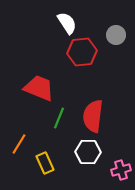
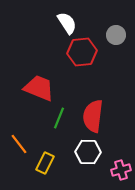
orange line: rotated 70 degrees counterclockwise
yellow rectangle: rotated 50 degrees clockwise
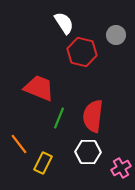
white semicircle: moved 3 px left
red hexagon: rotated 20 degrees clockwise
yellow rectangle: moved 2 px left
pink cross: moved 2 px up; rotated 12 degrees counterclockwise
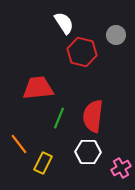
red trapezoid: moved 1 px left; rotated 28 degrees counterclockwise
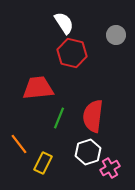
red hexagon: moved 10 px left, 1 px down
white hexagon: rotated 20 degrees counterclockwise
pink cross: moved 11 px left
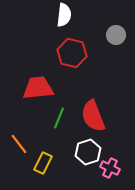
white semicircle: moved 8 px up; rotated 40 degrees clockwise
red semicircle: rotated 28 degrees counterclockwise
pink cross: rotated 36 degrees counterclockwise
